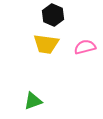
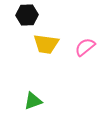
black hexagon: moved 26 px left; rotated 25 degrees counterclockwise
pink semicircle: rotated 25 degrees counterclockwise
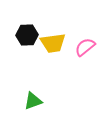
black hexagon: moved 20 px down
yellow trapezoid: moved 7 px right, 1 px up; rotated 16 degrees counterclockwise
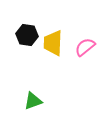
black hexagon: rotated 10 degrees clockwise
yellow trapezoid: rotated 100 degrees clockwise
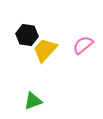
yellow trapezoid: moved 8 px left, 7 px down; rotated 40 degrees clockwise
pink semicircle: moved 2 px left, 2 px up
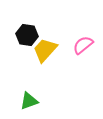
green triangle: moved 4 px left
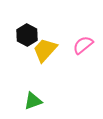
black hexagon: rotated 20 degrees clockwise
green triangle: moved 4 px right
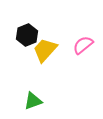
black hexagon: rotated 10 degrees clockwise
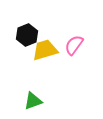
pink semicircle: moved 9 px left; rotated 15 degrees counterclockwise
yellow trapezoid: rotated 32 degrees clockwise
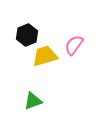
yellow trapezoid: moved 6 px down
